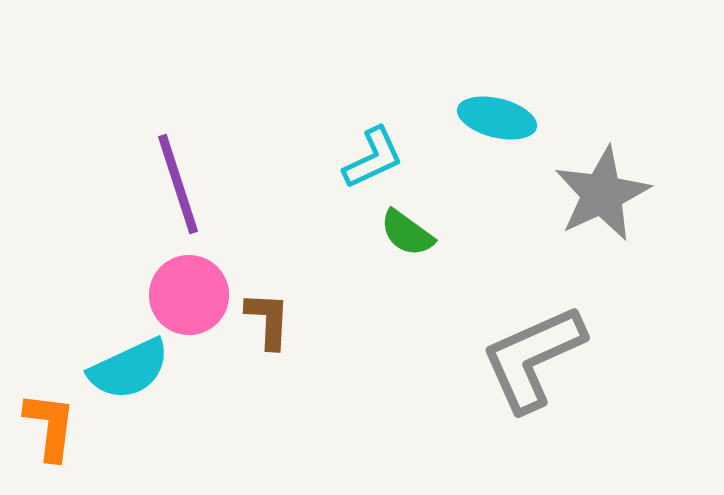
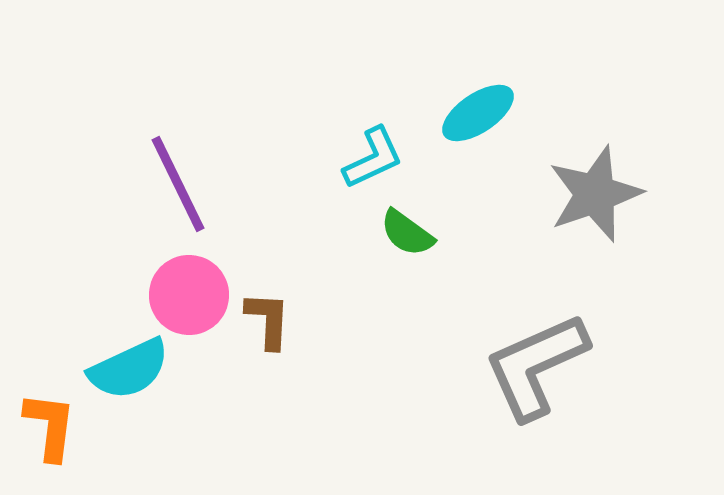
cyan ellipse: moved 19 px left, 5 px up; rotated 48 degrees counterclockwise
purple line: rotated 8 degrees counterclockwise
gray star: moved 7 px left; rotated 6 degrees clockwise
gray L-shape: moved 3 px right, 8 px down
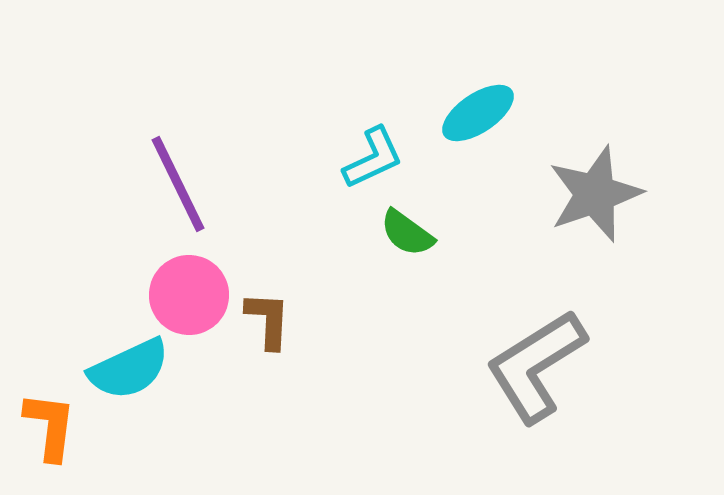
gray L-shape: rotated 8 degrees counterclockwise
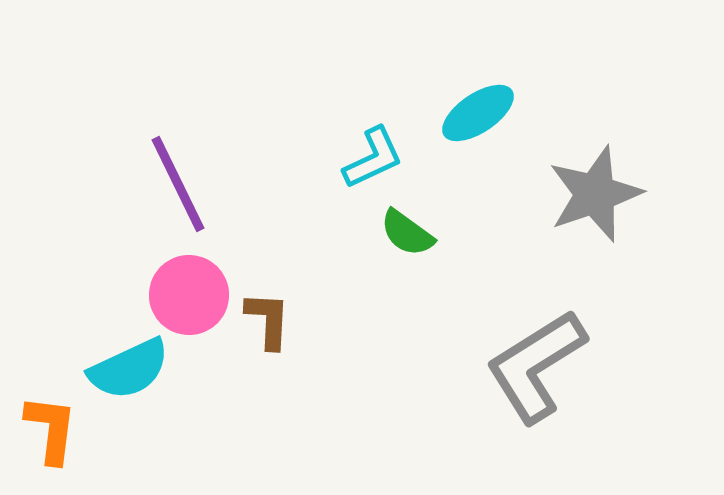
orange L-shape: moved 1 px right, 3 px down
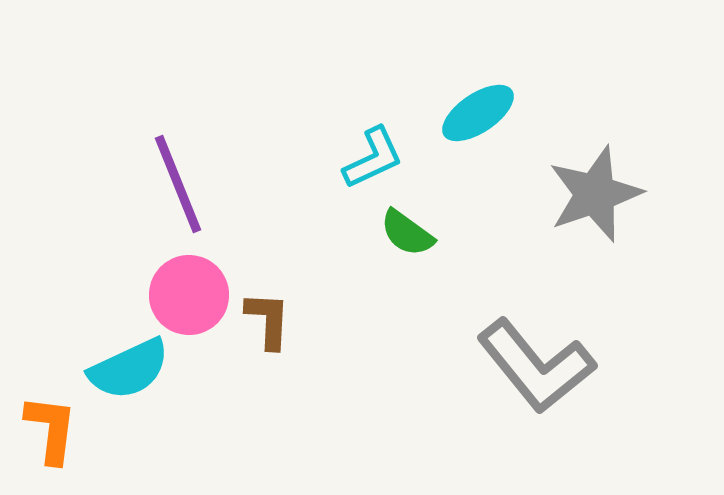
purple line: rotated 4 degrees clockwise
gray L-shape: rotated 97 degrees counterclockwise
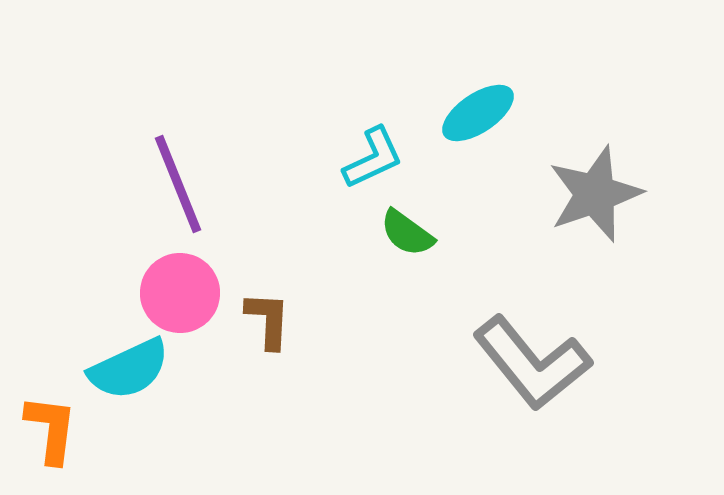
pink circle: moved 9 px left, 2 px up
gray L-shape: moved 4 px left, 3 px up
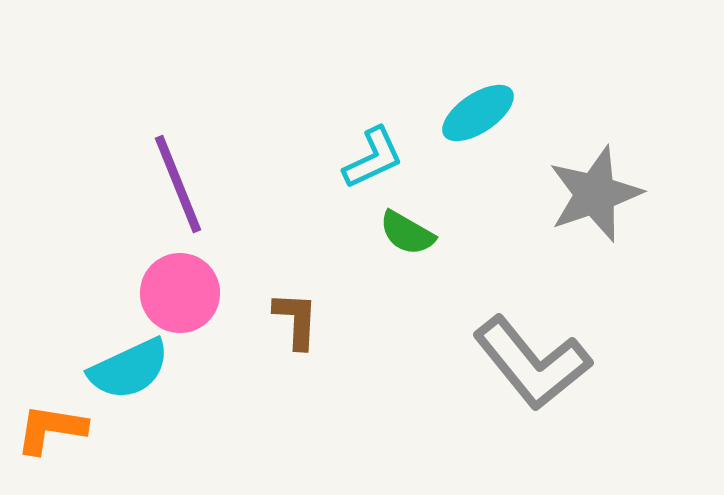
green semicircle: rotated 6 degrees counterclockwise
brown L-shape: moved 28 px right
orange L-shape: rotated 88 degrees counterclockwise
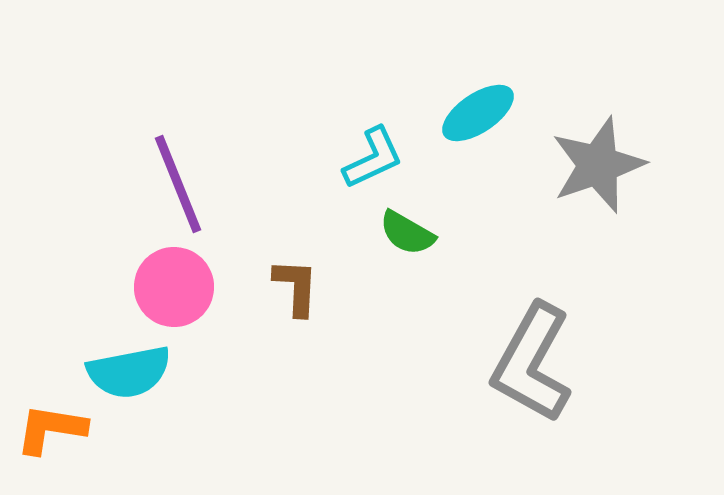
gray star: moved 3 px right, 29 px up
pink circle: moved 6 px left, 6 px up
brown L-shape: moved 33 px up
gray L-shape: rotated 68 degrees clockwise
cyan semicircle: moved 3 px down; rotated 14 degrees clockwise
